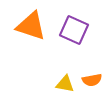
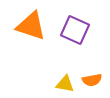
purple square: moved 1 px right
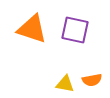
orange triangle: moved 1 px right, 3 px down
purple square: rotated 12 degrees counterclockwise
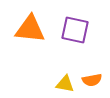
orange triangle: moved 2 px left; rotated 12 degrees counterclockwise
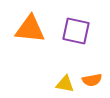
purple square: moved 1 px right, 1 px down
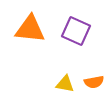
purple square: rotated 12 degrees clockwise
orange semicircle: moved 2 px right, 2 px down
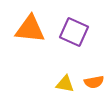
purple square: moved 2 px left, 1 px down
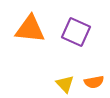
purple square: moved 2 px right
yellow triangle: rotated 36 degrees clockwise
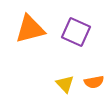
orange triangle: rotated 20 degrees counterclockwise
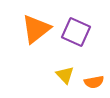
orange triangle: moved 6 px right; rotated 24 degrees counterclockwise
yellow triangle: moved 9 px up
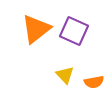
purple square: moved 2 px left, 1 px up
